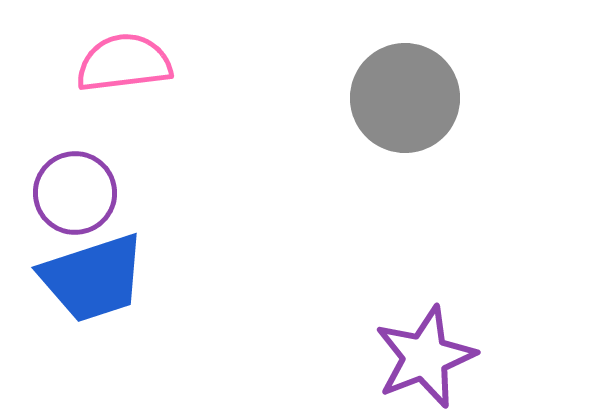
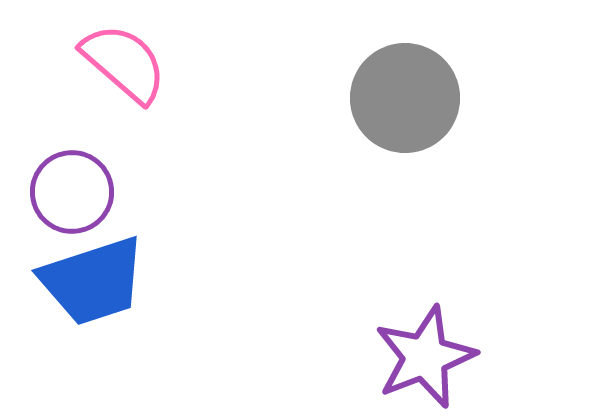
pink semicircle: rotated 48 degrees clockwise
purple circle: moved 3 px left, 1 px up
blue trapezoid: moved 3 px down
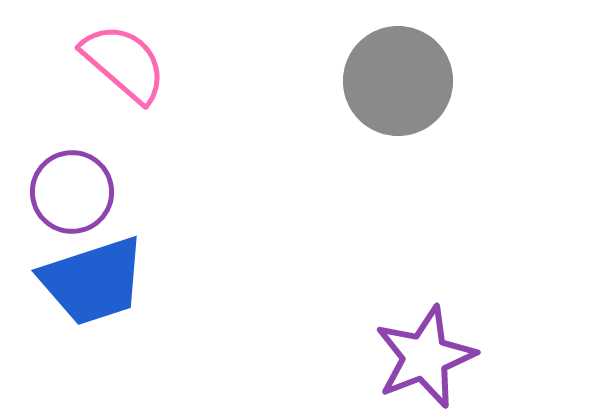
gray circle: moved 7 px left, 17 px up
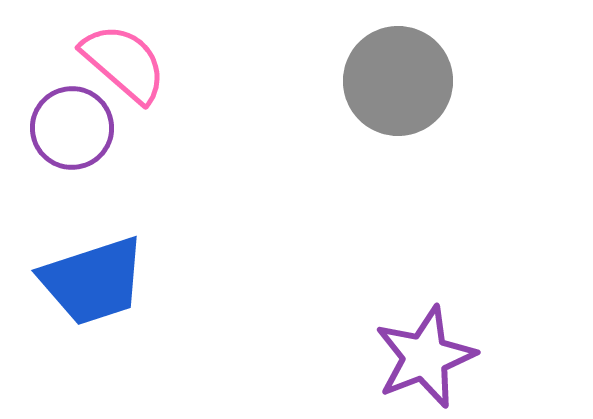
purple circle: moved 64 px up
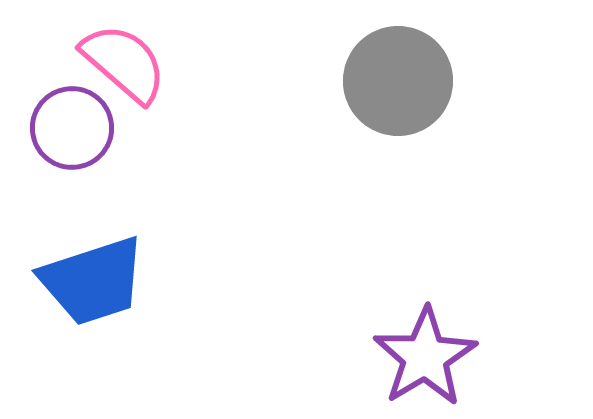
purple star: rotated 10 degrees counterclockwise
